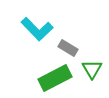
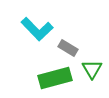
green rectangle: rotated 12 degrees clockwise
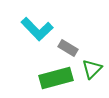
green triangle: rotated 15 degrees clockwise
green rectangle: moved 1 px right
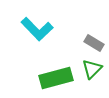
gray rectangle: moved 26 px right, 5 px up
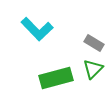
green triangle: moved 1 px right
